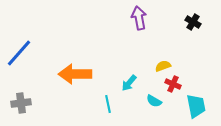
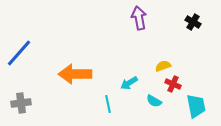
cyan arrow: rotated 18 degrees clockwise
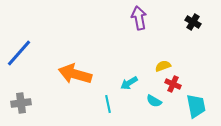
orange arrow: rotated 16 degrees clockwise
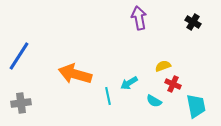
blue line: moved 3 px down; rotated 8 degrees counterclockwise
cyan line: moved 8 px up
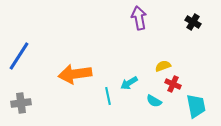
orange arrow: rotated 24 degrees counterclockwise
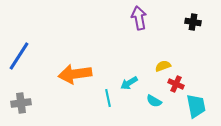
black cross: rotated 21 degrees counterclockwise
red cross: moved 3 px right
cyan line: moved 2 px down
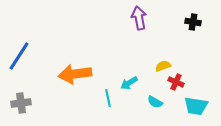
red cross: moved 2 px up
cyan semicircle: moved 1 px right, 1 px down
cyan trapezoid: rotated 110 degrees clockwise
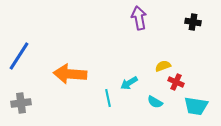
orange arrow: moved 5 px left; rotated 12 degrees clockwise
